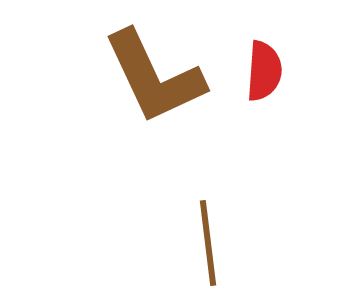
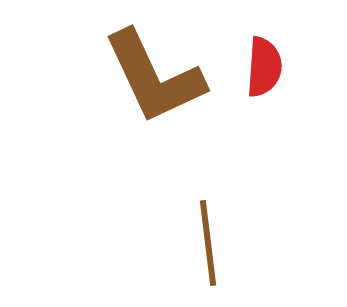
red semicircle: moved 4 px up
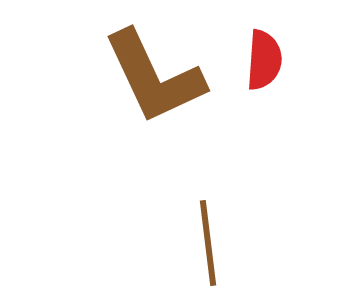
red semicircle: moved 7 px up
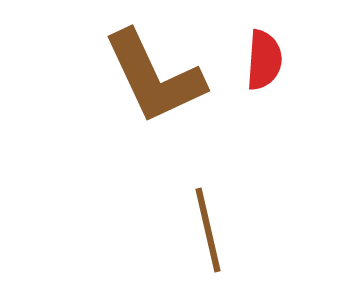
brown line: moved 13 px up; rotated 6 degrees counterclockwise
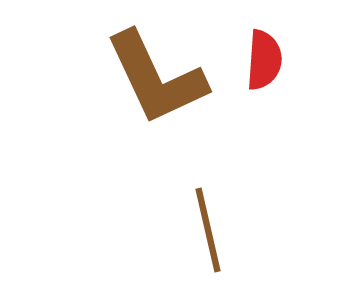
brown L-shape: moved 2 px right, 1 px down
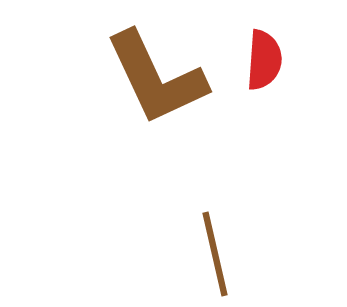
brown line: moved 7 px right, 24 px down
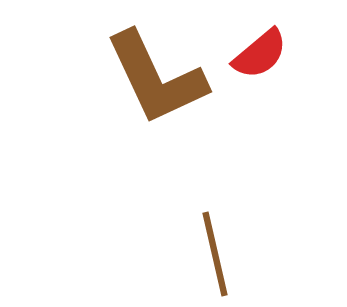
red semicircle: moved 4 px left, 6 px up; rotated 46 degrees clockwise
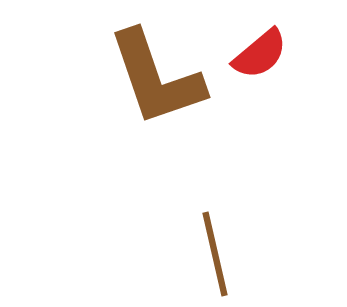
brown L-shape: rotated 6 degrees clockwise
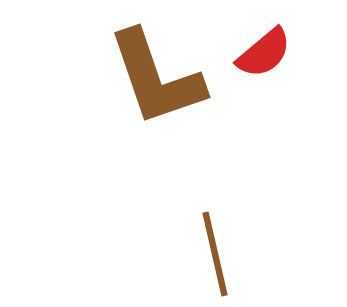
red semicircle: moved 4 px right, 1 px up
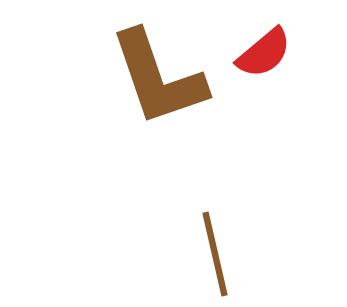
brown L-shape: moved 2 px right
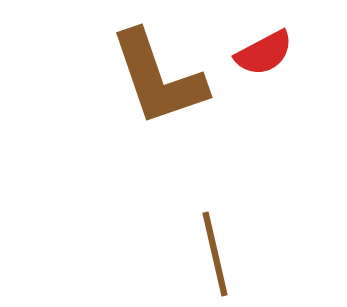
red semicircle: rotated 12 degrees clockwise
